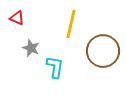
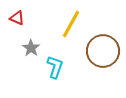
yellow line: rotated 16 degrees clockwise
gray star: rotated 12 degrees clockwise
cyan L-shape: rotated 10 degrees clockwise
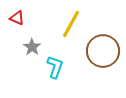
gray star: moved 1 px right, 1 px up
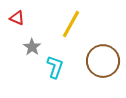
brown circle: moved 10 px down
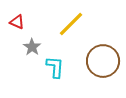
red triangle: moved 4 px down
yellow line: rotated 16 degrees clockwise
cyan L-shape: rotated 15 degrees counterclockwise
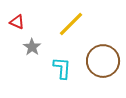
cyan L-shape: moved 7 px right, 1 px down
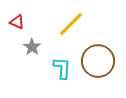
brown circle: moved 5 px left
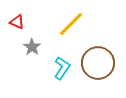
brown circle: moved 2 px down
cyan L-shape: rotated 30 degrees clockwise
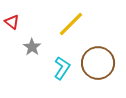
red triangle: moved 5 px left; rotated 14 degrees clockwise
